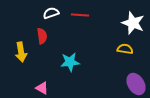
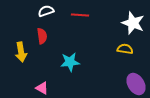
white semicircle: moved 5 px left, 2 px up
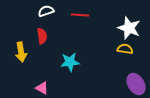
white star: moved 4 px left, 5 px down
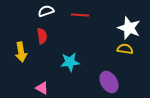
purple ellipse: moved 27 px left, 2 px up
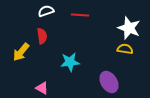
yellow arrow: rotated 48 degrees clockwise
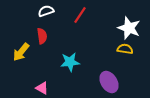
red line: rotated 60 degrees counterclockwise
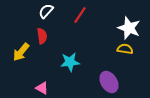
white semicircle: rotated 28 degrees counterclockwise
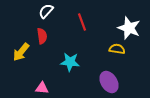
red line: moved 2 px right, 7 px down; rotated 54 degrees counterclockwise
yellow semicircle: moved 8 px left
cyan star: rotated 12 degrees clockwise
pink triangle: rotated 24 degrees counterclockwise
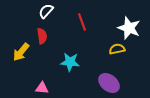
yellow semicircle: rotated 21 degrees counterclockwise
purple ellipse: moved 1 px down; rotated 20 degrees counterclockwise
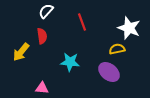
purple ellipse: moved 11 px up
